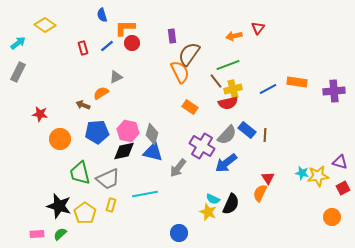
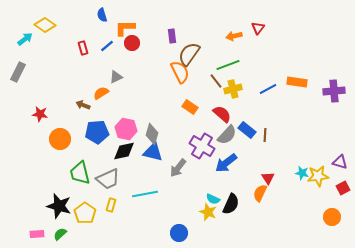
cyan arrow at (18, 43): moved 7 px right, 4 px up
red semicircle at (228, 103): moved 6 px left, 11 px down; rotated 126 degrees counterclockwise
pink hexagon at (128, 131): moved 2 px left, 2 px up
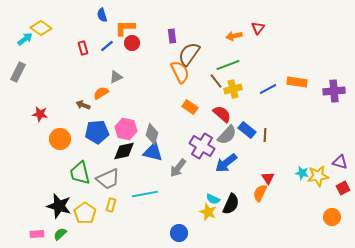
yellow diamond at (45, 25): moved 4 px left, 3 px down
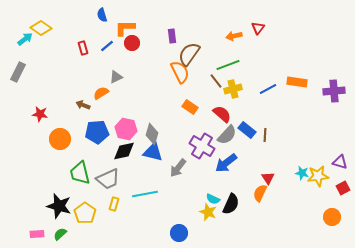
yellow rectangle at (111, 205): moved 3 px right, 1 px up
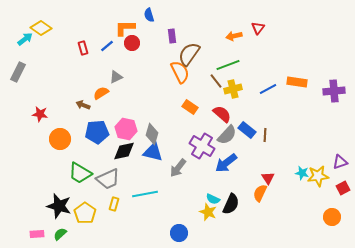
blue semicircle at (102, 15): moved 47 px right
purple triangle at (340, 162): rotated 35 degrees counterclockwise
green trapezoid at (80, 173): rotated 45 degrees counterclockwise
